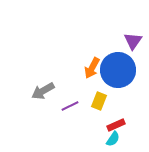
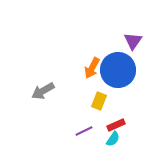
purple line: moved 14 px right, 25 px down
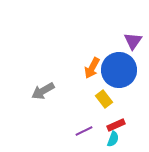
blue circle: moved 1 px right
yellow rectangle: moved 5 px right, 2 px up; rotated 60 degrees counterclockwise
cyan semicircle: rotated 14 degrees counterclockwise
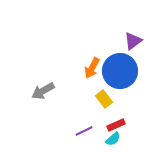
purple triangle: rotated 18 degrees clockwise
blue circle: moved 1 px right, 1 px down
cyan semicircle: rotated 28 degrees clockwise
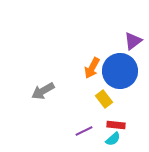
red rectangle: rotated 30 degrees clockwise
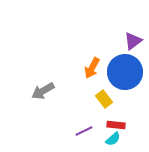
blue circle: moved 5 px right, 1 px down
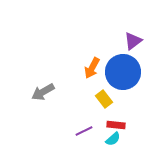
blue circle: moved 2 px left
gray arrow: moved 1 px down
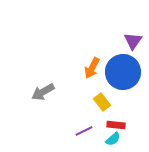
purple triangle: rotated 18 degrees counterclockwise
yellow rectangle: moved 2 px left, 3 px down
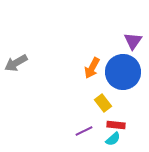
gray arrow: moved 27 px left, 29 px up
yellow rectangle: moved 1 px right, 1 px down
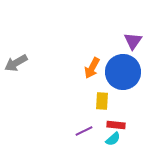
yellow rectangle: moved 1 px left, 2 px up; rotated 42 degrees clockwise
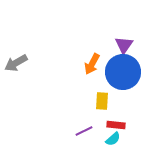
purple triangle: moved 9 px left, 4 px down
orange arrow: moved 4 px up
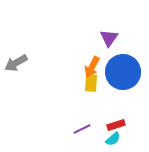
purple triangle: moved 15 px left, 7 px up
orange arrow: moved 3 px down
yellow rectangle: moved 11 px left, 18 px up
red rectangle: rotated 24 degrees counterclockwise
purple line: moved 2 px left, 2 px up
